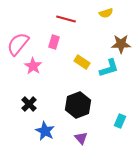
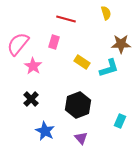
yellow semicircle: rotated 88 degrees counterclockwise
black cross: moved 2 px right, 5 px up
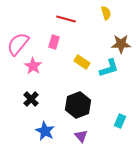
purple triangle: moved 2 px up
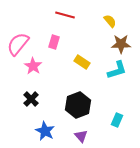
yellow semicircle: moved 4 px right, 8 px down; rotated 24 degrees counterclockwise
red line: moved 1 px left, 4 px up
cyan L-shape: moved 8 px right, 2 px down
cyan rectangle: moved 3 px left, 1 px up
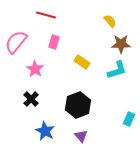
red line: moved 19 px left
pink semicircle: moved 2 px left, 2 px up
pink star: moved 2 px right, 3 px down
cyan rectangle: moved 12 px right, 1 px up
